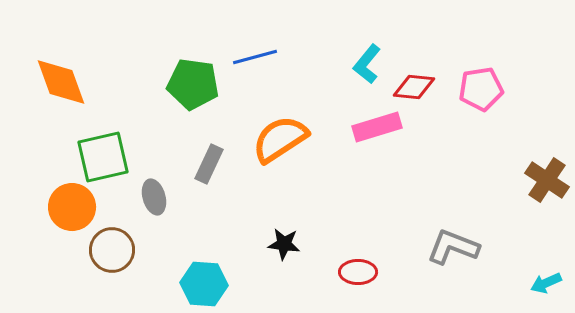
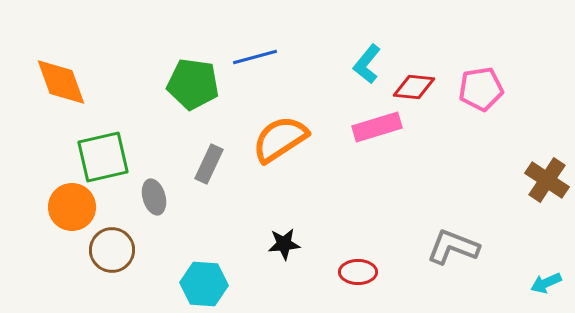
black star: rotated 12 degrees counterclockwise
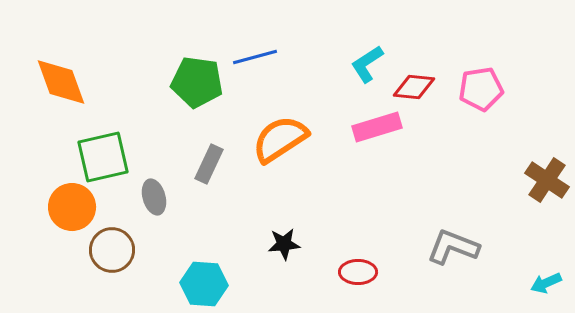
cyan L-shape: rotated 18 degrees clockwise
green pentagon: moved 4 px right, 2 px up
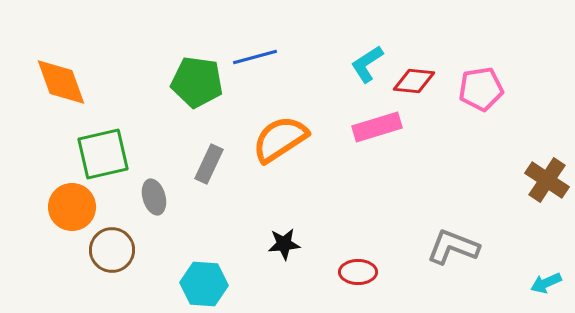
red diamond: moved 6 px up
green square: moved 3 px up
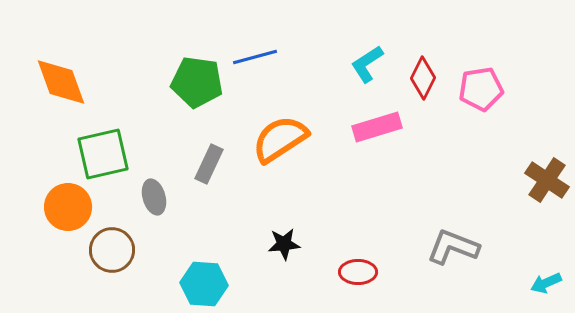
red diamond: moved 9 px right, 3 px up; rotated 69 degrees counterclockwise
orange circle: moved 4 px left
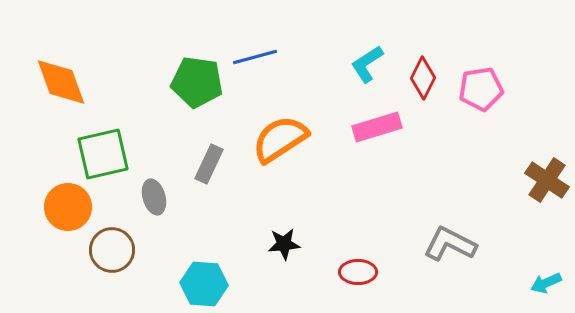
gray L-shape: moved 3 px left, 3 px up; rotated 6 degrees clockwise
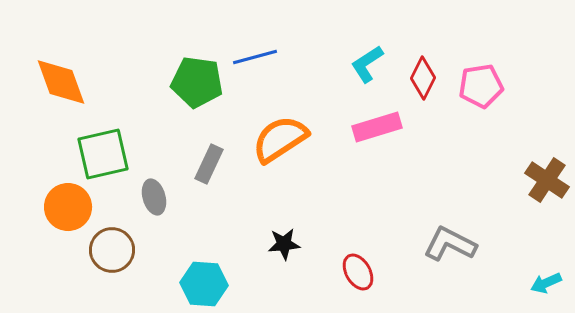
pink pentagon: moved 3 px up
red ellipse: rotated 60 degrees clockwise
